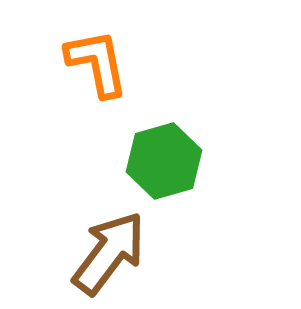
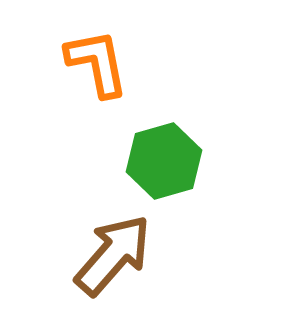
brown arrow: moved 4 px right, 2 px down; rotated 4 degrees clockwise
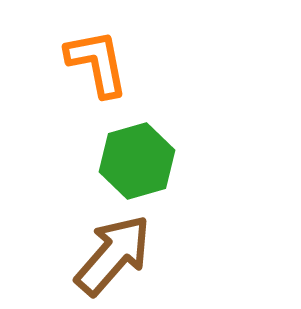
green hexagon: moved 27 px left
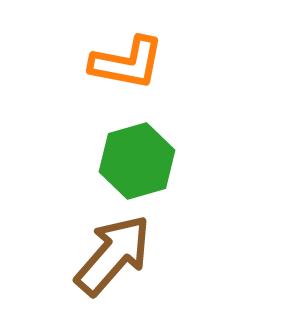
orange L-shape: moved 30 px right; rotated 112 degrees clockwise
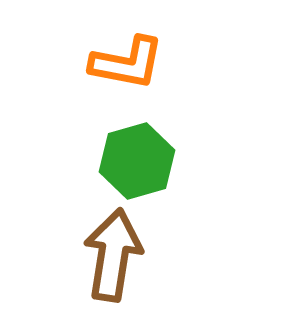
brown arrow: rotated 32 degrees counterclockwise
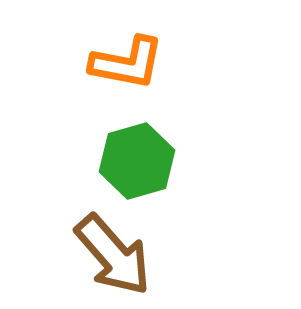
brown arrow: rotated 130 degrees clockwise
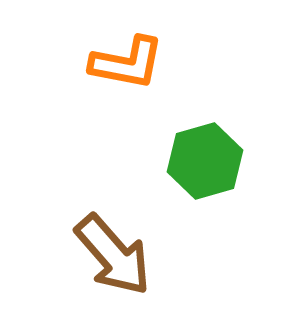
green hexagon: moved 68 px right
